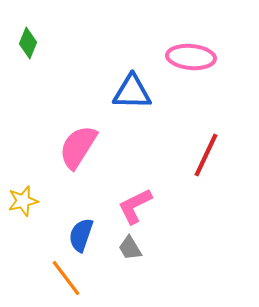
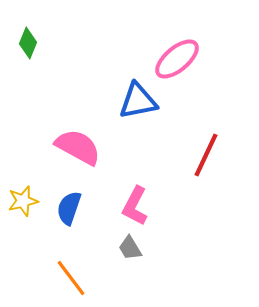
pink ellipse: moved 14 px left, 2 px down; rotated 45 degrees counterclockwise
blue triangle: moved 6 px right, 9 px down; rotated 12 degrees counterclockwise
pink semicircle: rotated 87 degrees clockwise
pink L-shape: rotated 36 degrees counterclockwise
blue semicircle: moved 12 px left, 27 px up
orange line: moved 5 px right
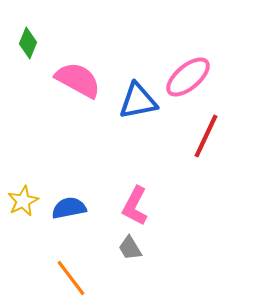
pink ellipse: moved 11 px right, 18 px down
pink semicircle: moved 67 px up
red line: moved 19 px up
yellow star: rotated 12 degrees counterclockwise
blue semicircle: rotated 60 degrees clockwise
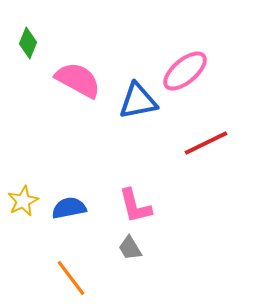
pink ellipse: moved 3 px left, 6 px up
red line: moved 7 px down; rotated 39 degrees clockwise
pink L-shape: rotated 42 degrees counterclockwise
